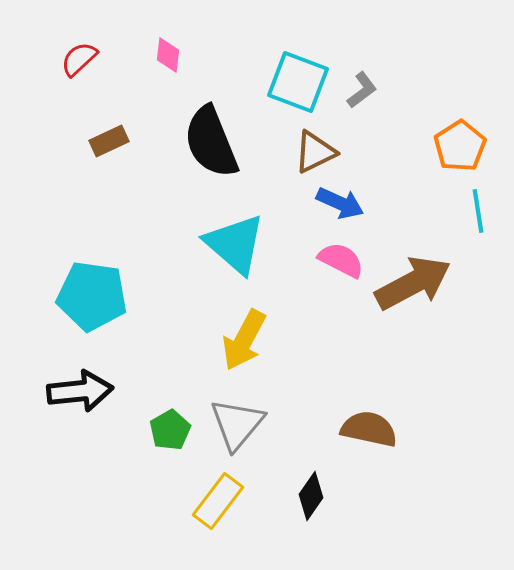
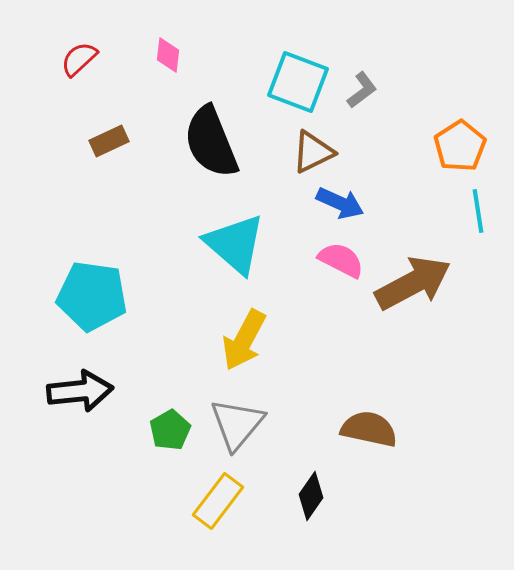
brown triangle: moved 2 px left
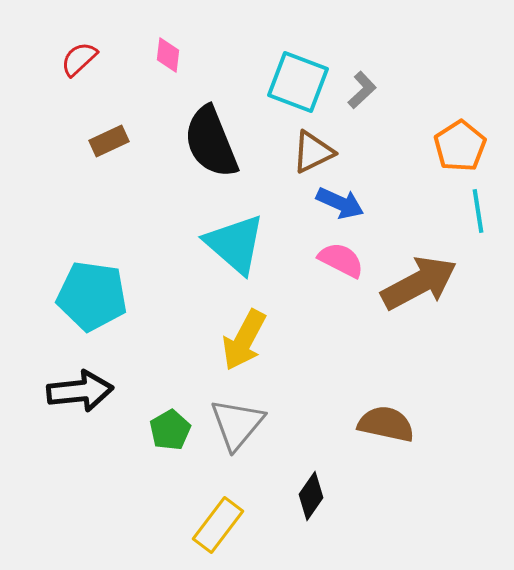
gray L-shape: rotated 6 degrees counterclockwise
brown arrow: moved 6 px right
brown semicircle: moved 17 px right, 5 px up
yellow rectangle: moved 24 px down
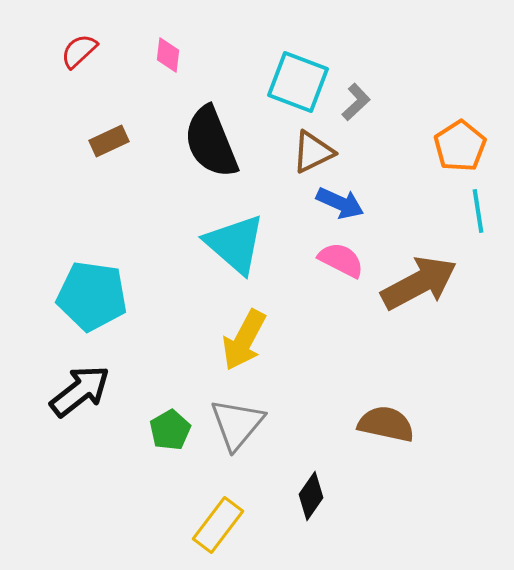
red semicircle: moved 8 px up
gray L-shape: moved 6 px left, 12 px down
black arrow: rotated 32 degrees counterclockwise
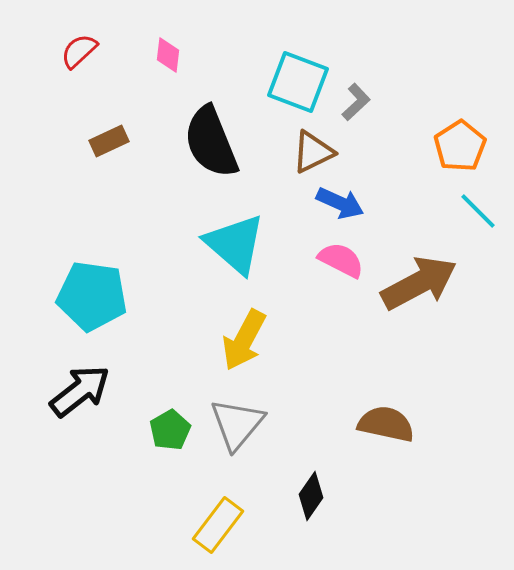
cyan line: rotated 36 degrees counterclockwise
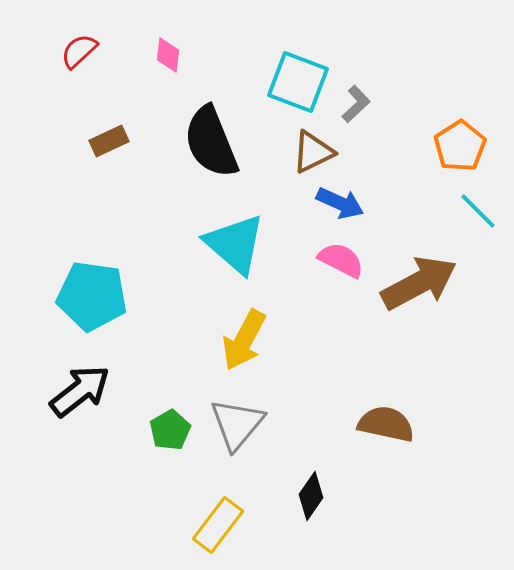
gray L-shape: moved 2 px down
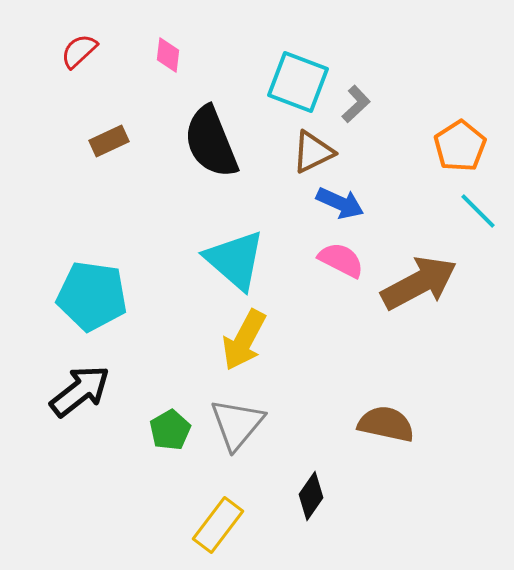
cyan triangle: moved 16 px down
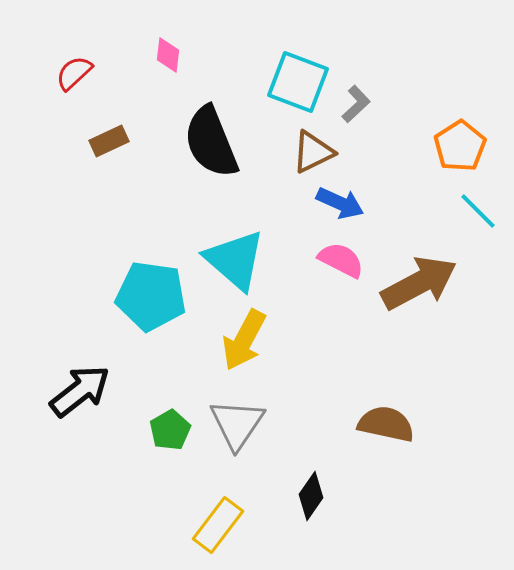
red semicircle: moved 5 px left, 22 px down
cyan pentagon: moved 59 px right
gray triangle: rotated 6 degrees counterclockwise
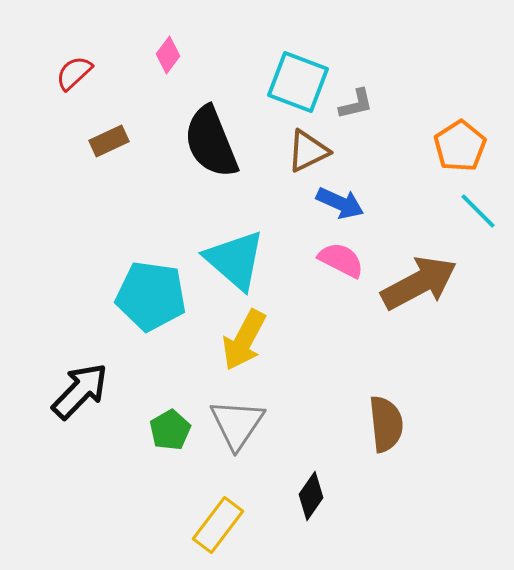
pink diamond: rotated 30 degrees clockwise
gray L-shape: rotated 30 degrees clockwise
brown triangle: moved 5 px left, 1 px up
black arrow: rotated 8 degrees counterclockwise
brown semicircle: rotated 72 degrees clockwise
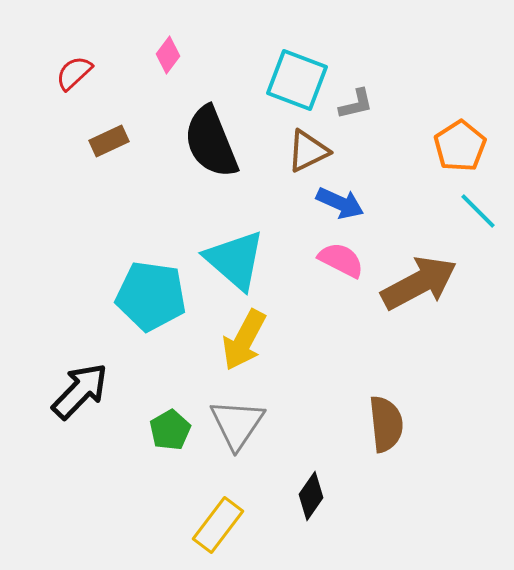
cyan square: moved 1 px left, 2 px up
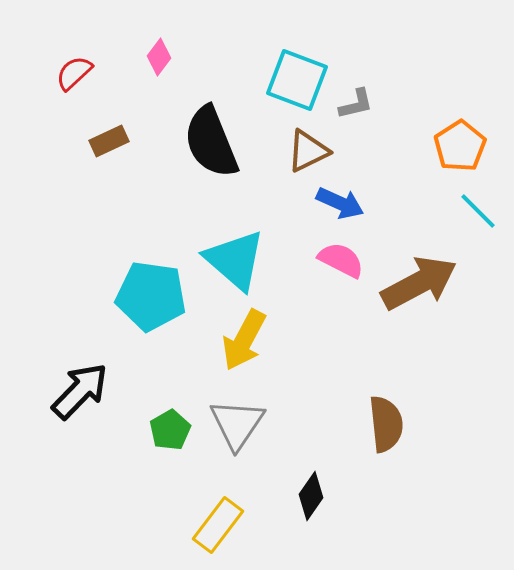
pink diamond: moved 9 px left, 2 px down
